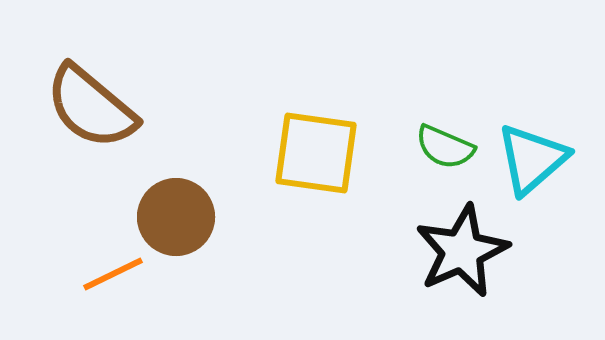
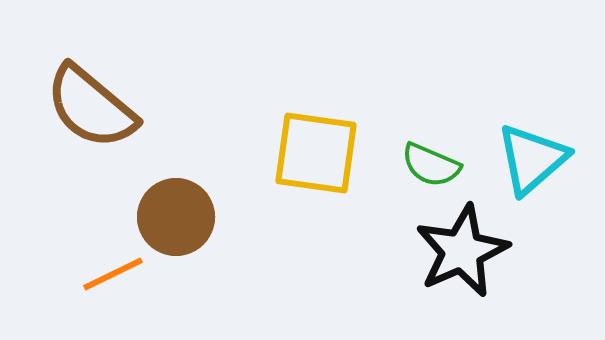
green semicircle: moved 14 px left, 18 px down
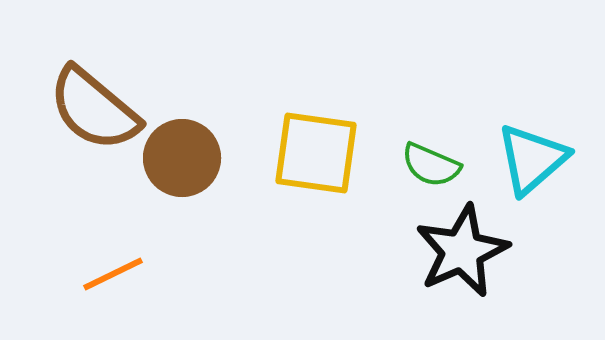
brown semicircle: moved 3 px right, 2 px down
brown circle: moved 6 px right, 59 px up
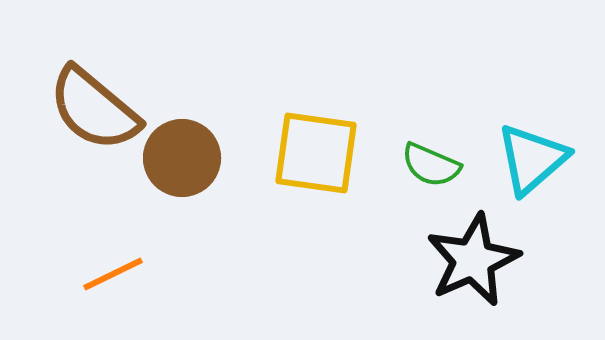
black star: moved 11 px right, 9 px down
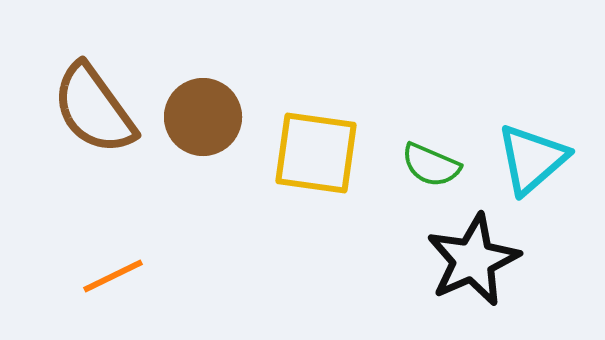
brown semicircle: rotated 14 degrees clockwise
brown circle: moved 21 px right, 41 px up
orange line: moved 2 px down
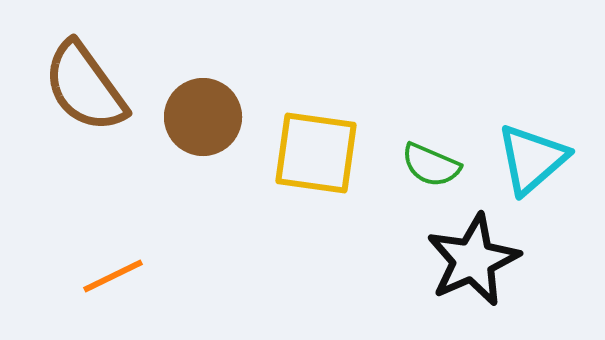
brown semicircle: moved 9 px left, 22 px up
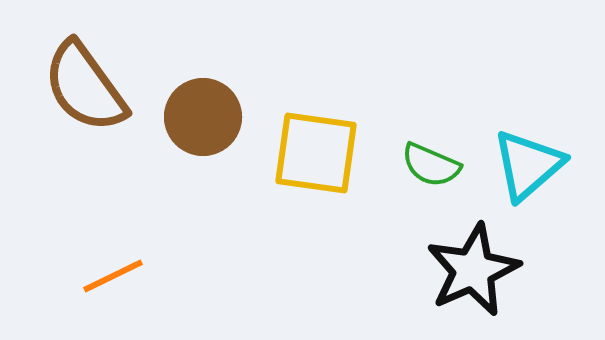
cyan triangle: moved 4 px left, 6 px down
black star: moved 10 px down
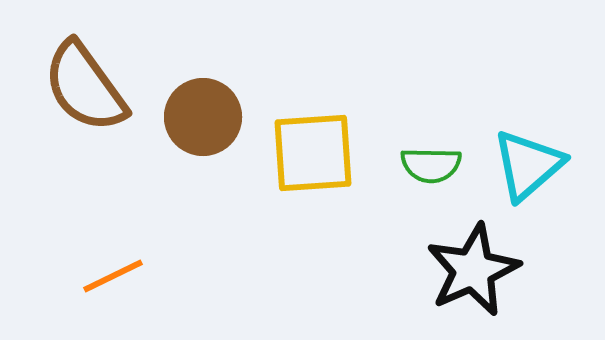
yellow square: moved 3 px left; rotated 12 degrees counterclockwise
green semicircle: rotated 22 degrees counterclockwise
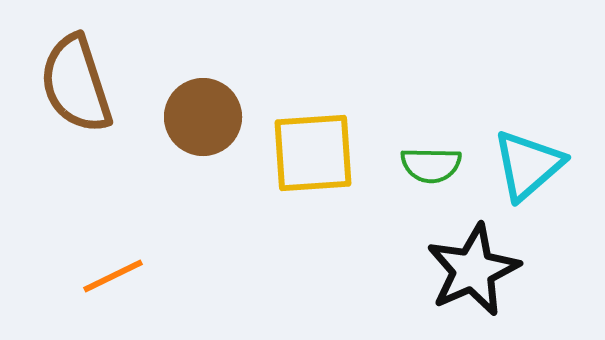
brown semicircle: moved 9 px left, 3 px up; rotated 18 degrees clockwise
